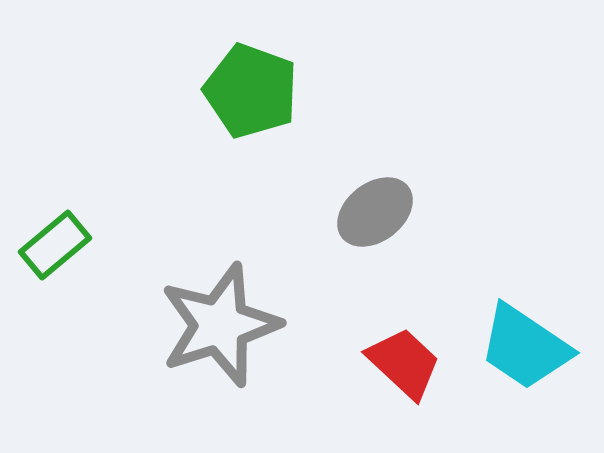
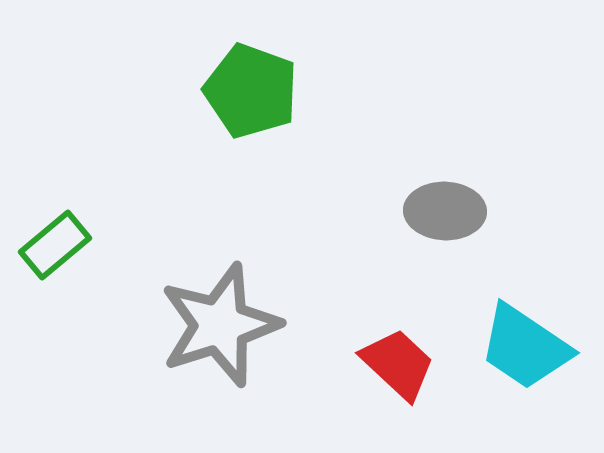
gray ellipse: moved 70 px right, 1 px up; rotated 40 degrees clockwise
red trapezoid: moved 6 px left, 1 px down
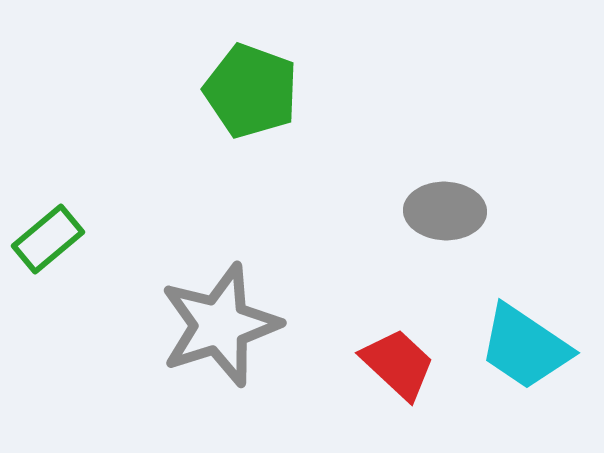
green rectangle: moved 7 px left, 6 px up
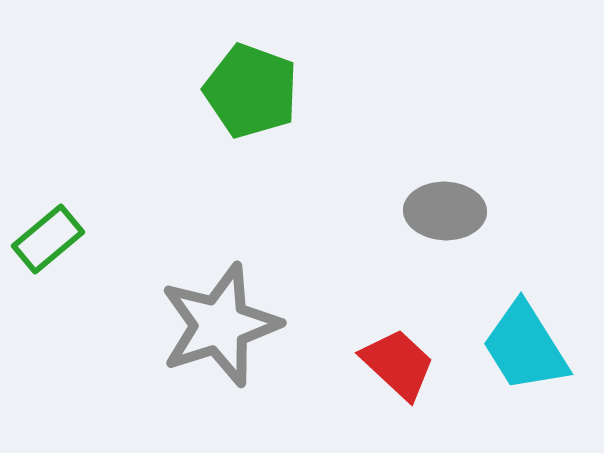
cyan trapezoid: rotated 24 degrees clockwise
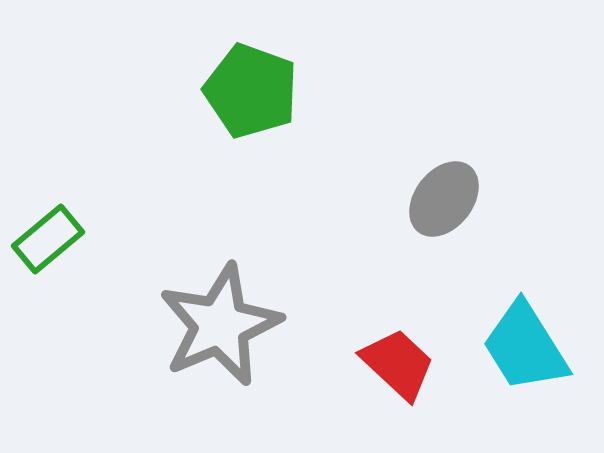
gray ellipse: moved 1 px left, 12 px up; rotated 54 degrees counterclockwise
gray star: rotated 5 degrees counterclockwise
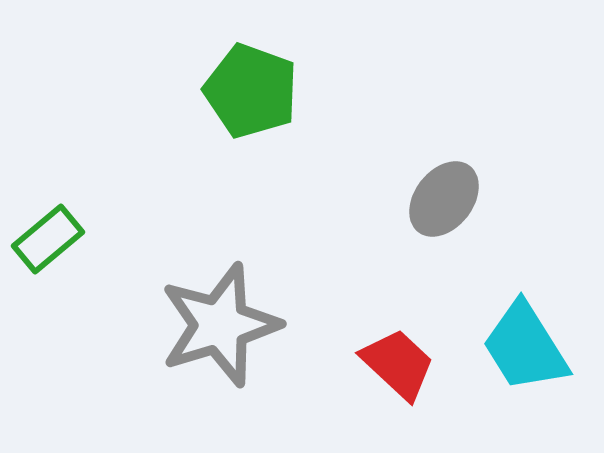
gray star: rotated 6 degrees clockwise
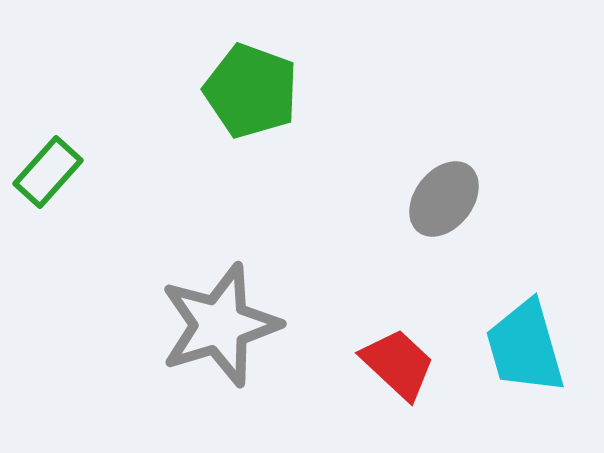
green rectangle: moved 67 px up; rotated 8 degrees counterclockwise
cyan trapezoid: rotated 16 degrees clockwise
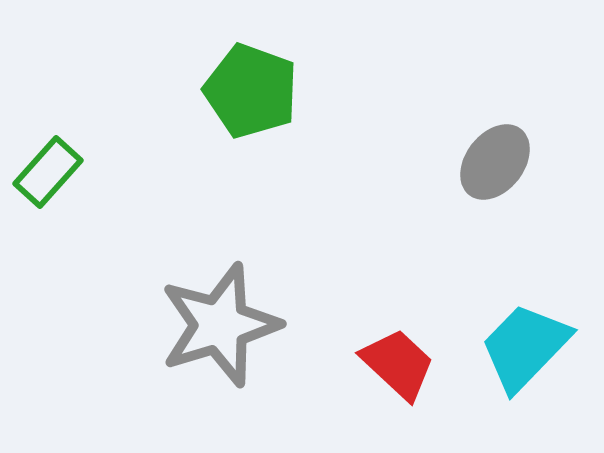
gray ellipse: moved 51 px right, 37 px up
cyan trapezoid: rotated 60 degrees clockwise
